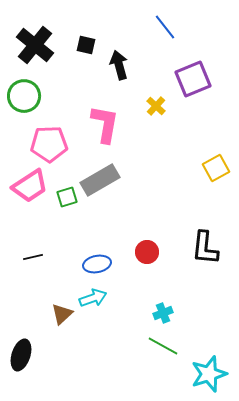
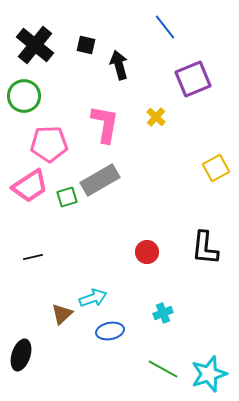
yellow cross: moved 11 px down
blue ellipse: moved 13 px right, 67 px down
green line: moved 23 px down
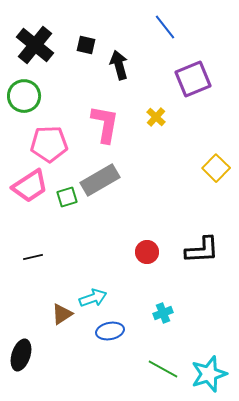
yellow square: rotated 16 degrees counterclockwise
black L-shape: moved 3 px left, 2 px down; rotated 99 degrees counterclockwise
brown triangle: rotated 10 degrees clockwise
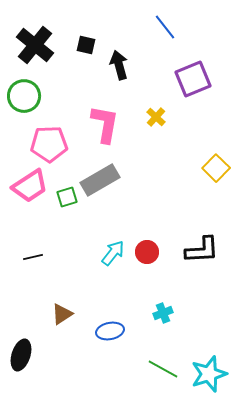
cyan arrow: moved 20 px right, 45 px up; rotated 32 degrees counterclockwise
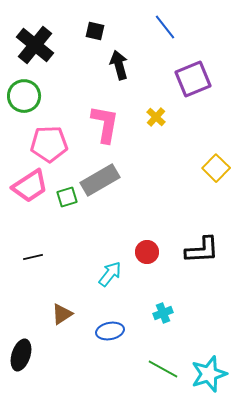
black square: moved 9 px right, 14 px up
cyan arrow: moved 3 px left, 21 px down
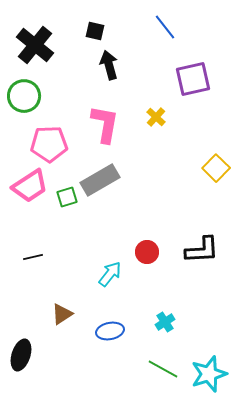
black arrow: moved 10 px left
purple square: rotated 9 degrees clockwise
cyan cross: moved 2 px right, 9 px down; rotated 12 degrees counterclockwise
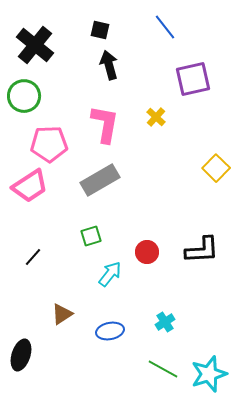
black square: moved 5 px right, 1 px up
green square: moved 24 px right, 39 px down
black line: rotated 36 degrees counterclockwise
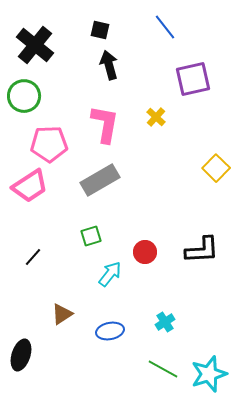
red circle: moved 2 px left
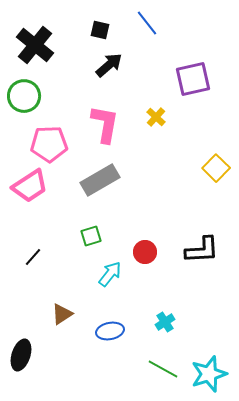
blue line: moved 18 px left, 4 px up
black arrow: rotated 64 degrees clockwise
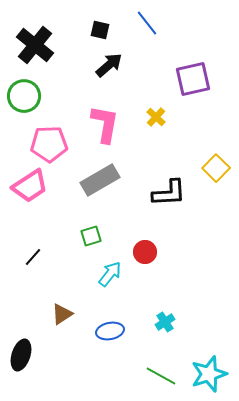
black L-shape: moved 33 px left, 57 px up
green line: moved 2 px left, 7 px down
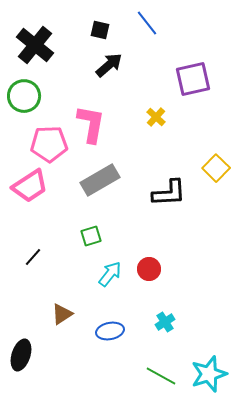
pink L-shape: moved 14 px left
red circle: moved 4 px right, 17 px down
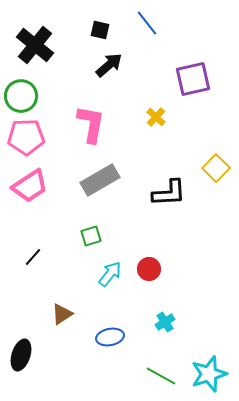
green circle: moved 3 px left
pink pentagon: moved 23 px left, 7 px up
blue ellipse: moved 6 px down
